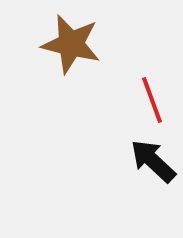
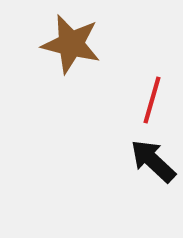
red line: rotated 36 degrees clockwise
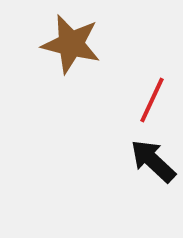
red line: rotated 9 degrees clockwise
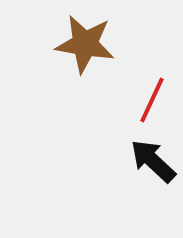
brown star: moved 14 px right; rotated 4 degrees counterclockwise
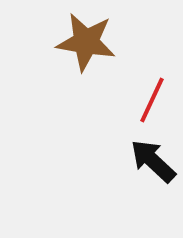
brown star: moved 1 px right, 2 px up
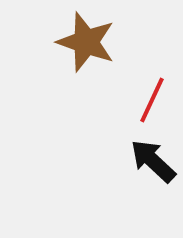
brown star: rotated 10 degrees clockwise
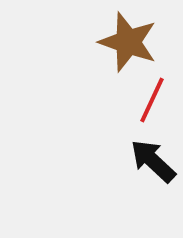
brown star: moved 42 px right
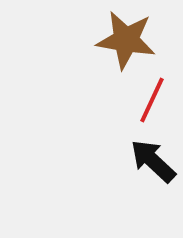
brown star: moved 2 px left, 2 px up; rotated 10 degrees counterclockwise
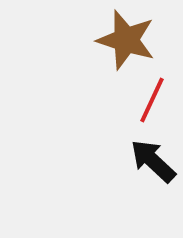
brown star: rotated 8 degrees clockwise
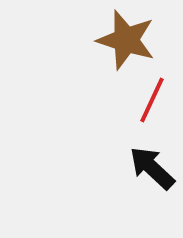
black arrow: moved 1 px left, 7 px down
